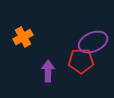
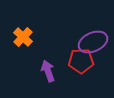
orange cross: rotated 18 degrees counterclockwise
purple arrow: rotated 20 degrees counterclockwise
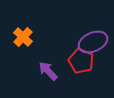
red pentagon: rotated 25 degrees clockwise
purple arrow: rotated 25 degrees counterclockwise
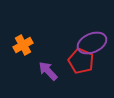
orange cross: moved 8 px down; rotated 18 degrees clockwise
purple ellipse: moved 1 px left, 1 px down
